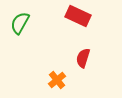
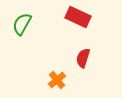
red rectangle: moved 1 px down
green semicircle: moved 2 px right, 1 px down
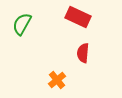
red semicircle: moved 5 px up; rotated 12 degrees counterclockwise
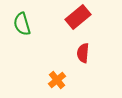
red rectangle: rotated 65 degrees counterclockwise
green semicircle: rotated 45 degrees counterclockwise
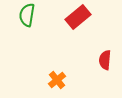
green semicircle: moved 5 px right, 9 px up; rotated 25 degrees clockwise
red semicircle: moved 22 px right, 7 px down
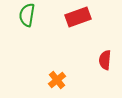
red rectangle: rotated 20 degrees clockwise
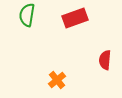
red rectangle: moved 3 px left, 1 px down
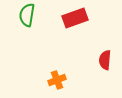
orange cross: rotated 18 degrees clockwise
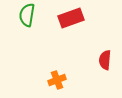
red rectangle: moved 4 px left
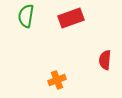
green semicircle: moved 1 px left, 1 px down
